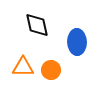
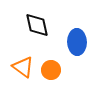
orange triangle: rotated 35 degrees clockwise
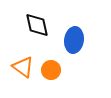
blue ellipse: moved 3 px left, 2 px up; rotated 10 degrees clockwise
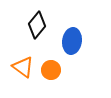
black diamond: rotated 52 degrees clockwise
blue ellipse: moved 2 px left, 1 px down
